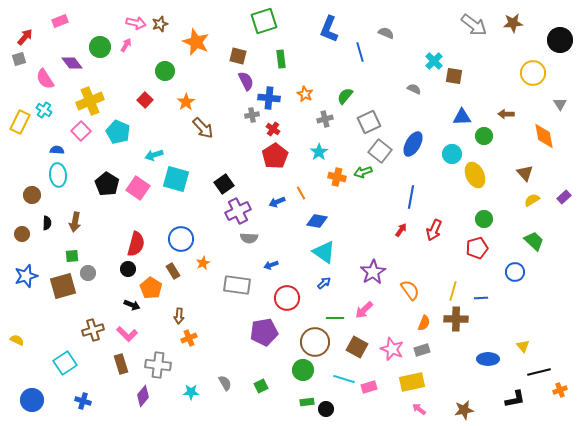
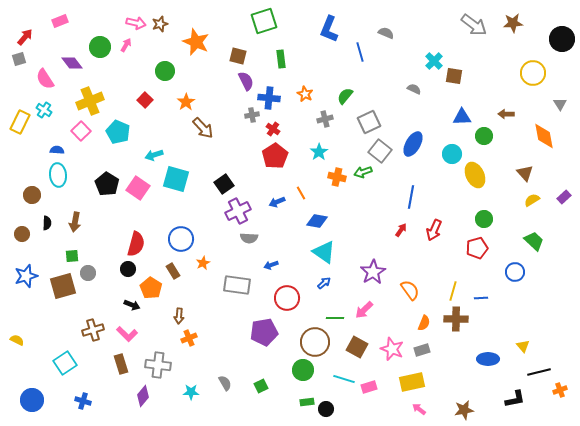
black circle at (560, 40): moved 2 px right, 1 px up
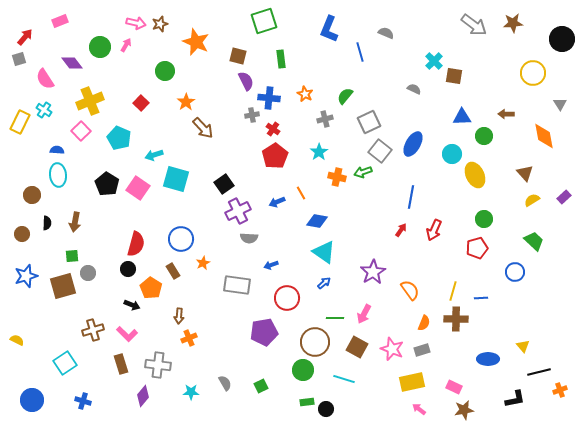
red square at (145, 100): moved 4 px left, 3 px down
cyan pentagon at (118, 132): moved 1 px right, 6 px down
pink arrow at (364, 310): moved 4 px down; rotated 18 degrees counterclockwise
pink rectangle at (369, 387): moved 85 px right; rotated 42 degrees clockwise
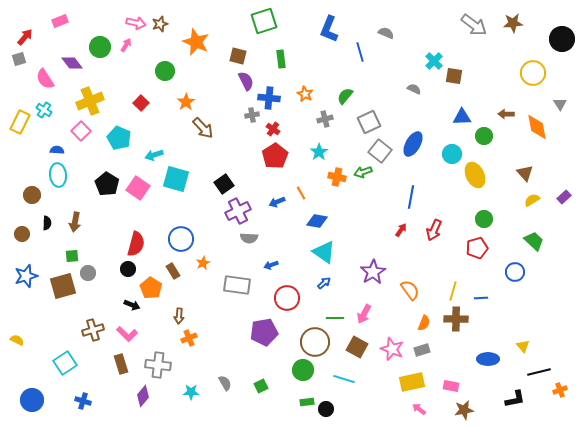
orange diamond at (544, 136): moved 7 px left, 9 px up
pink rectangle at (454, 387): moved 3 px left, 1 px up; rotated 14 degrees counterclockwise
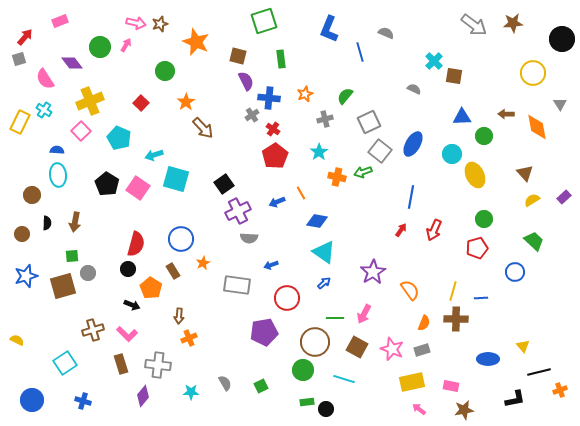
orange star at (305, 94): rotated 21 degrees clockwise
gray cross at (252, 115): rotated 24 degrees counterclockwise
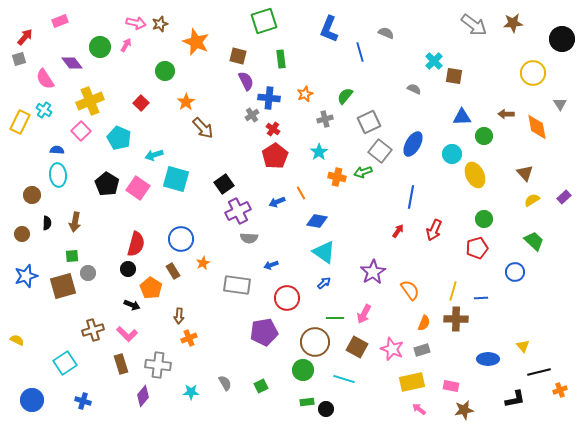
red arrow at (401, 230): moved 3 px left, 1 px down
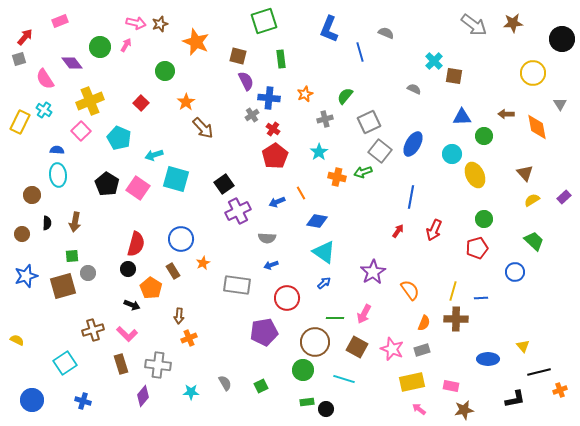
gray semicircle at (249, 238): moved 18 px right
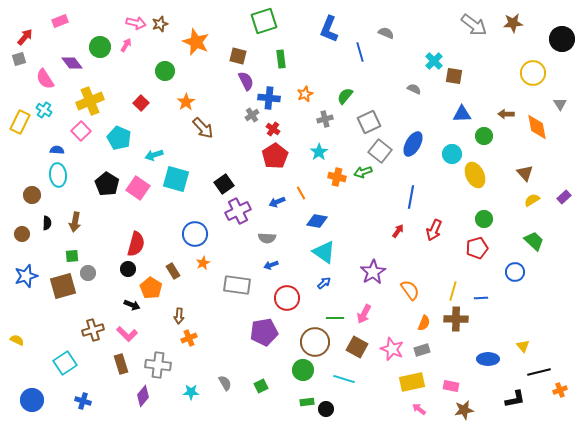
blue triangle at (462, 117): moved 3 px up
blue circle at (181, 239): moved 14 px right, 5 px up
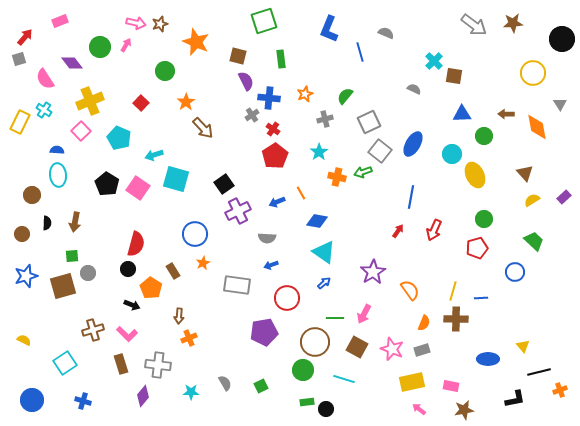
yellow semicircle at (17, 340): moved 7 px right
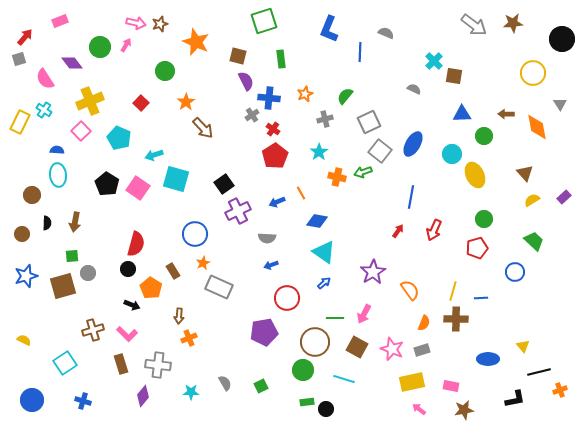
blue line at (360, 52): rotated 18 degrees clockwise
gray rectangle at (237, 285): moved 18 px left, 2 px down; rotated 16 degrees clockwise
